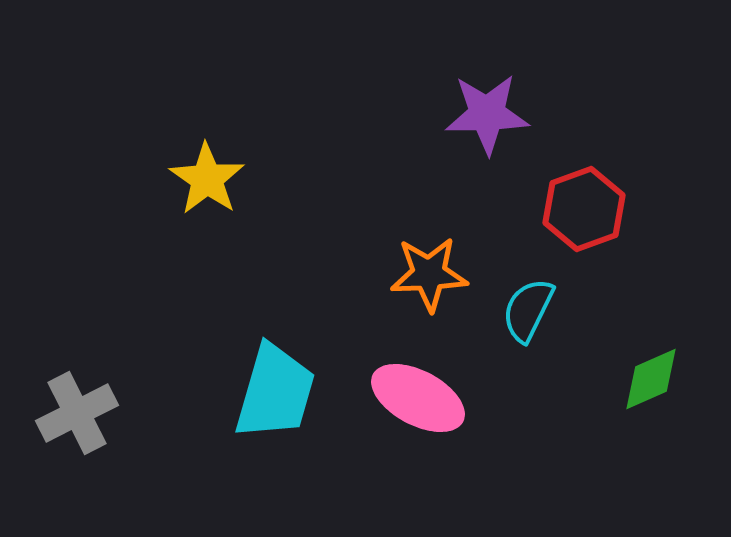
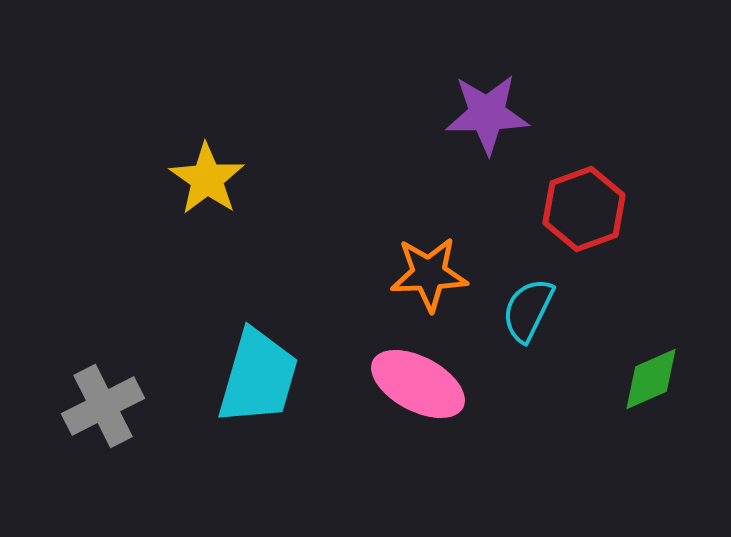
cyan trapezoid: moved 17 px left, 15 px up
pink ellipse: moved 14 px up
gray cross: moved 26 px right, 7 px up
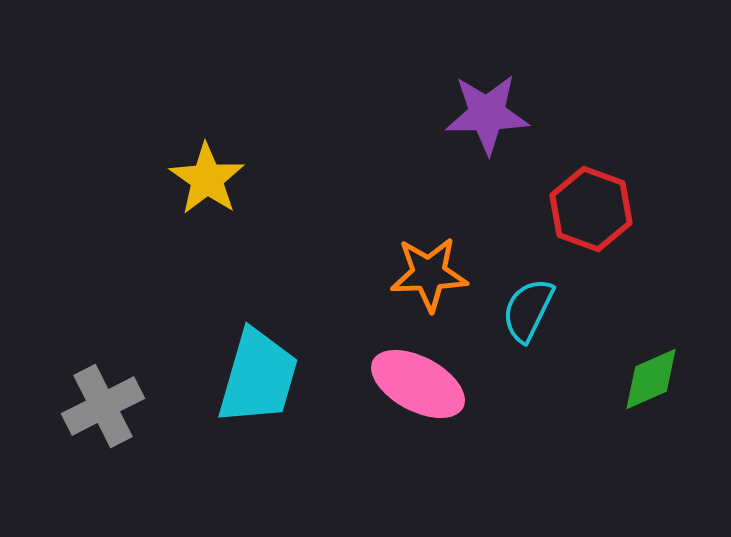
red hexagon: moved 7 px right; rotated 20 degrees counterclockwise
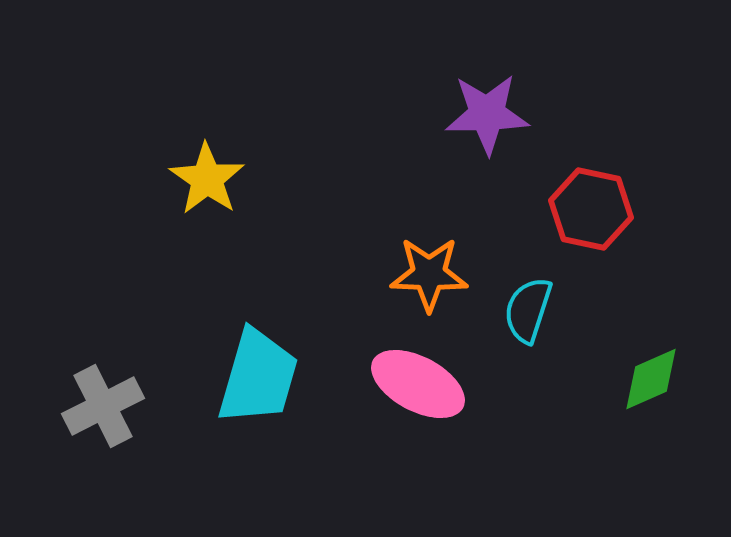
red hexagon: rotated 8 degrees counterclockwise
orange star: rotated 4 degrees clockwise
cyan semicircle: rotated 8 degrees counterclockwise
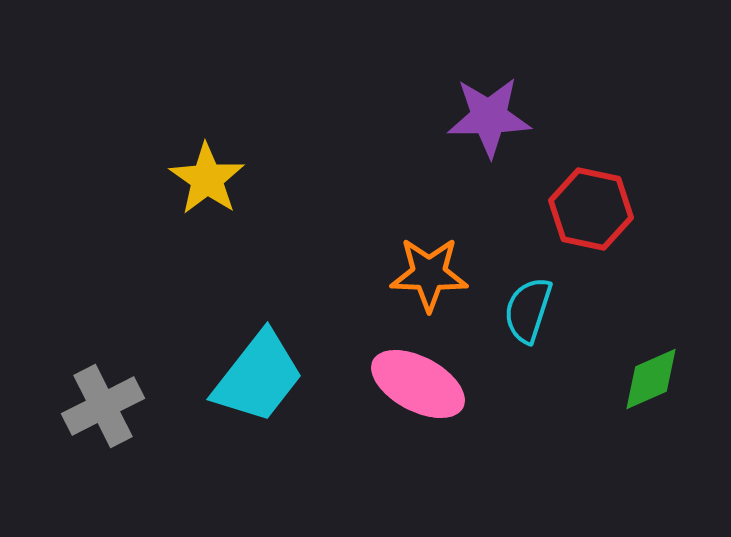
purple star: moved 2 px right, 3 px down
cyan trapezoid: rotated 22 degrees clockwise
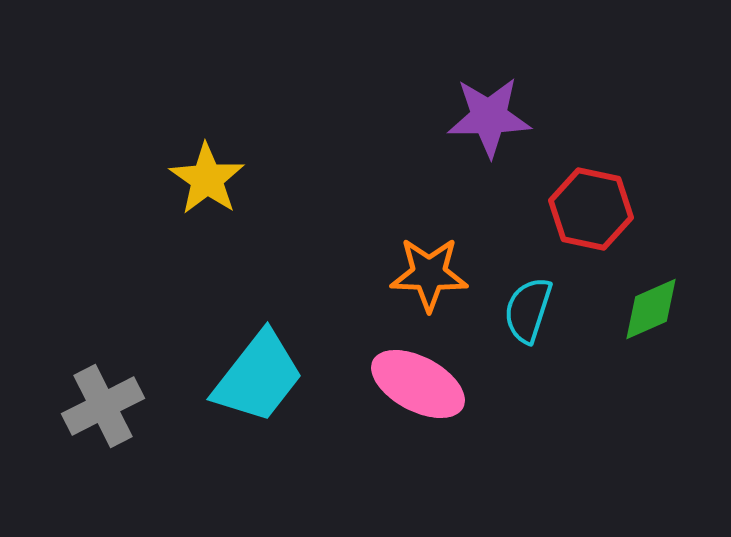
green diamond: moved 70 px up
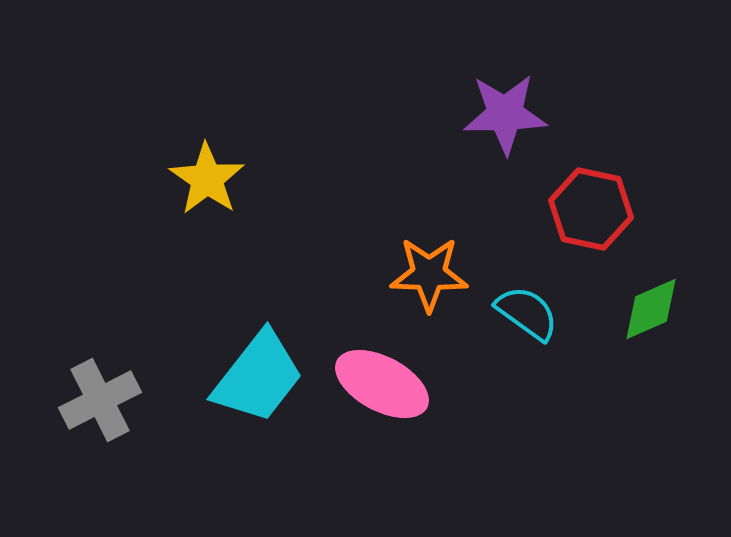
purple star: moved 16 px right, 3 px up
cyan semicircle: moved 1 px left, 3 px down; rotated 108 degrees clockwise
pink ellipse: moved 36 px left
gray cross: moved 3 px left, 6 px up
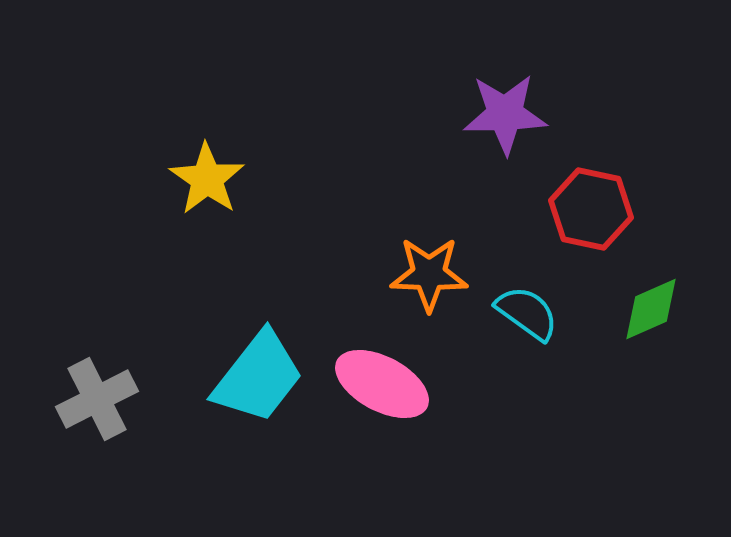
gray cross: moved 3 px left, 1 px up
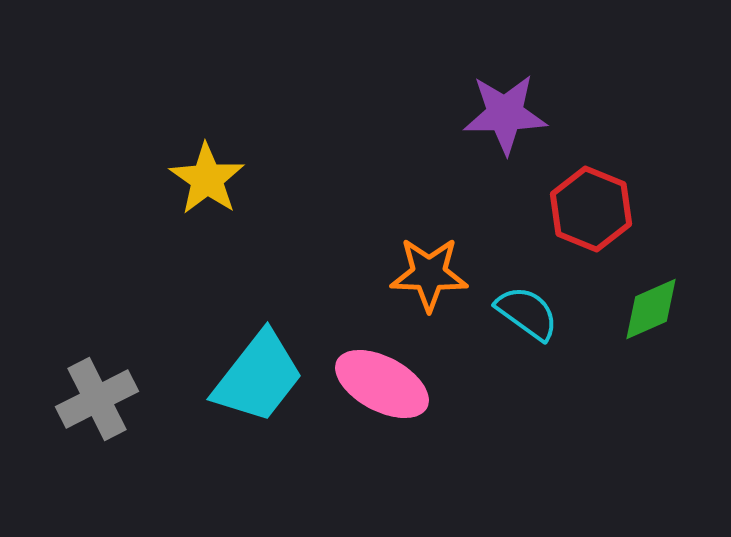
red hexagon: rotated 10 degrees clockwise
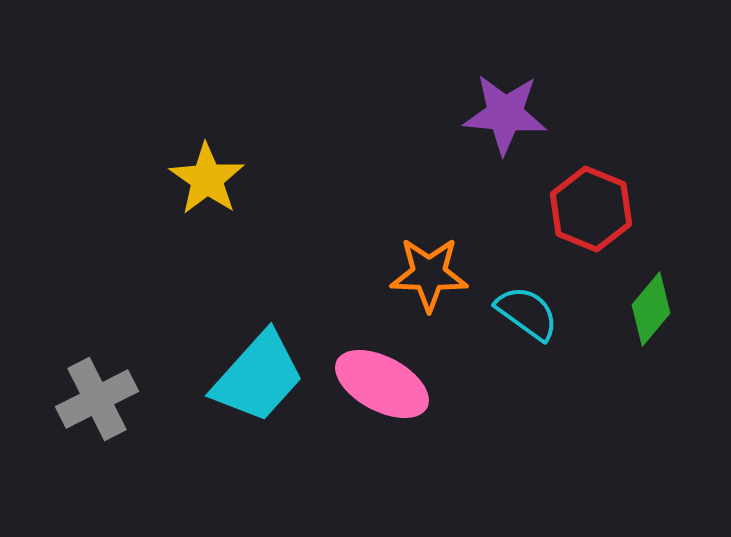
purple star: rotated 6 degrees clockwise
green diamond: rotated 26 degrees counterclockwise
cyan trapezoid: rotated 4 degrees clockwise
